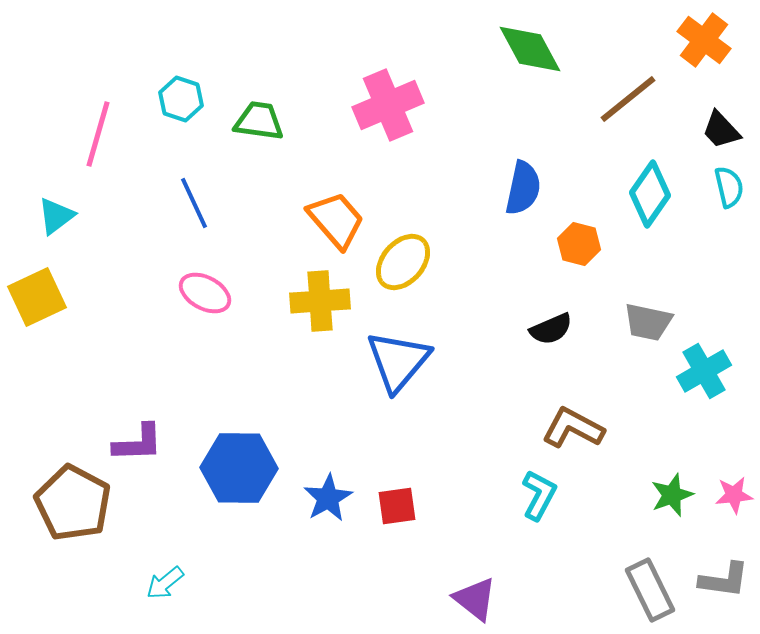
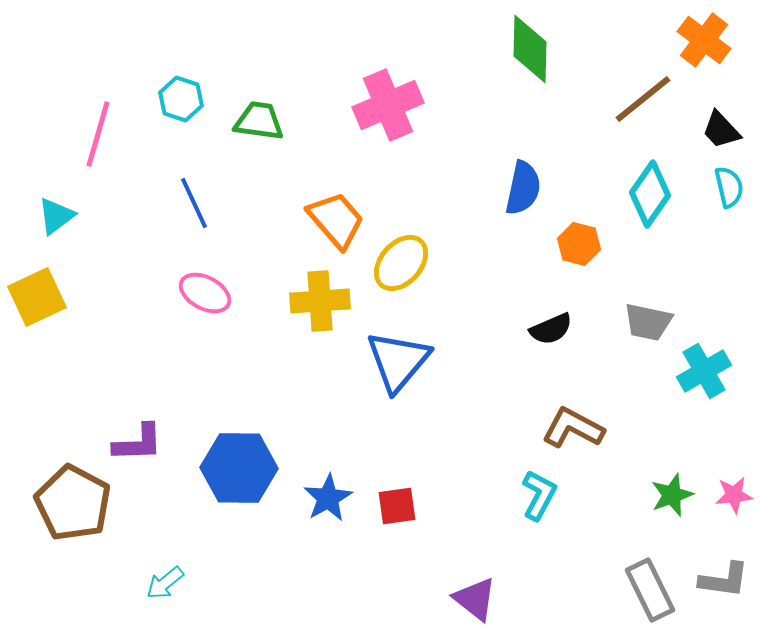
green diamond: rotated 30 degrees clockwise
brown line: moved 15 px right
yellow ellipse: moved 2 px left, 1 px down
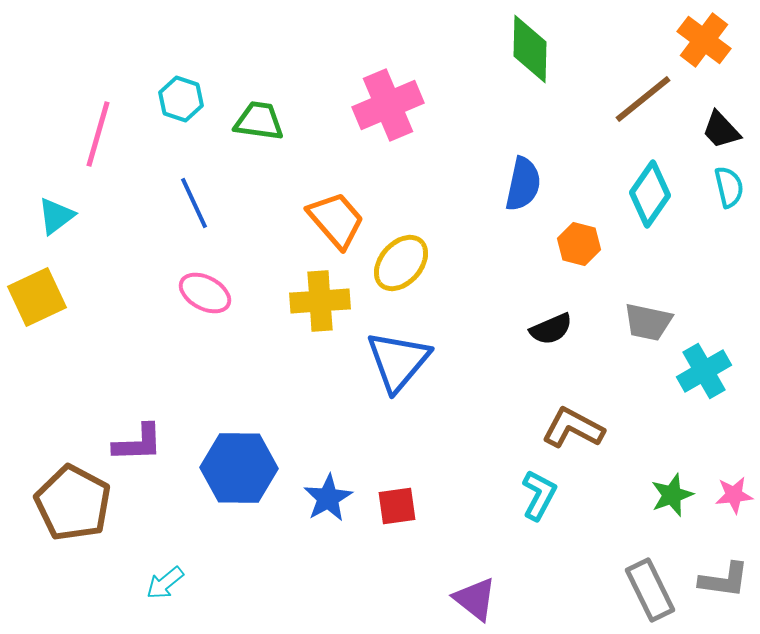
blue semicircle: moved 4 px up
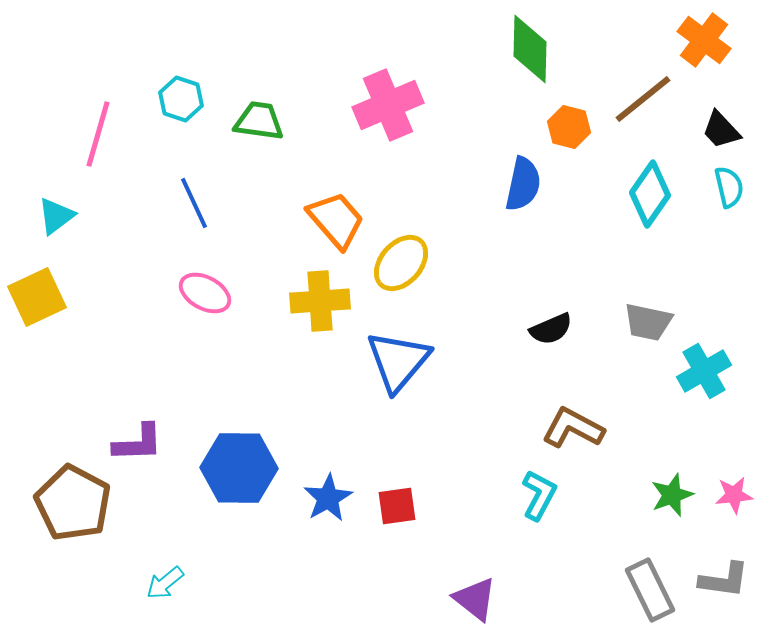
orange hexagon: moved 10 px left, 117 px up
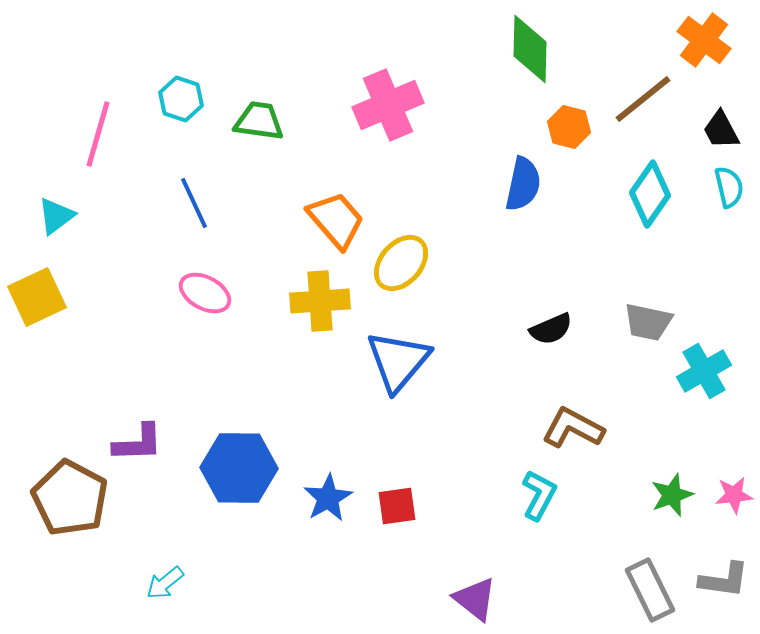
black trapezoid: rotated 15 degrees clockwise
brown pentagon: moved 3 px left, 5 px up
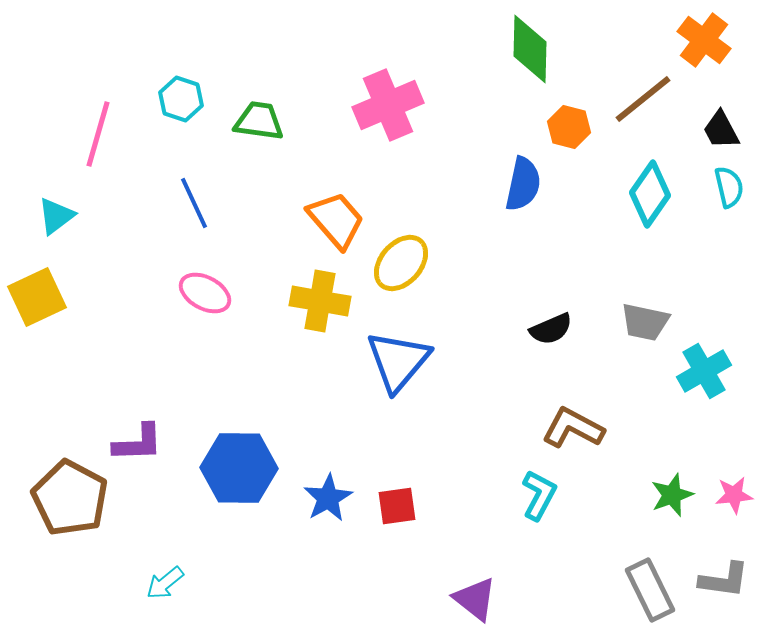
yellow cross: rotated 14 degrees clockwise
gray trapezoid: moved 3 px left
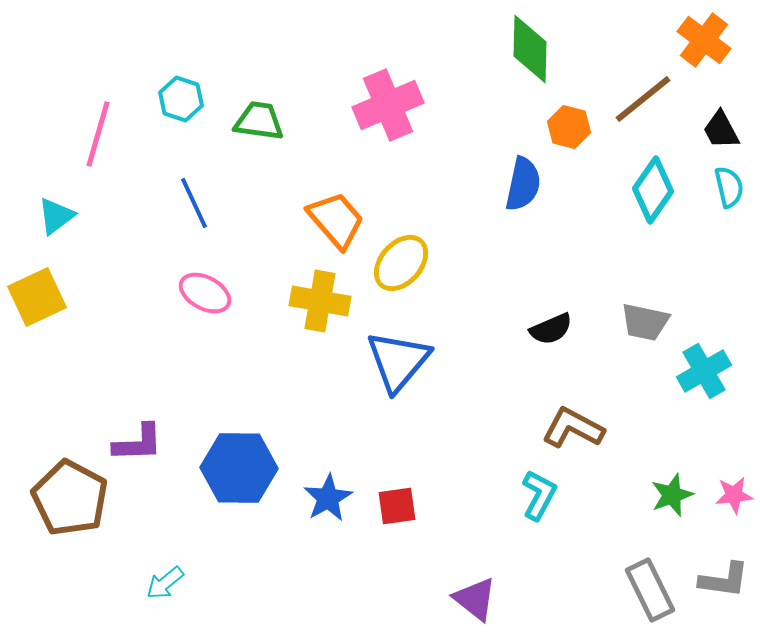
cyan diamond: moved 3 px right, 4 px up
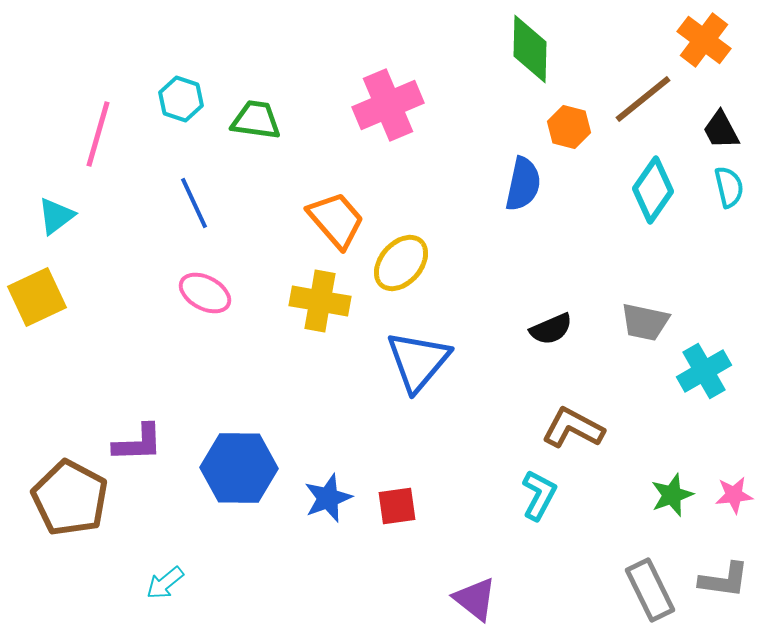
green trapezoid: moved 3 px left, 1 px up
blue triangle: moved 20 px right
blue star: rotated 9 degrees clockwise
